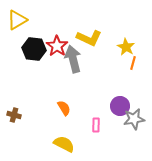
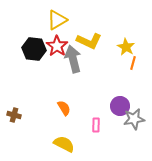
yellow triangle: moved 40 px right
yellow L-shape: moved 3 px down
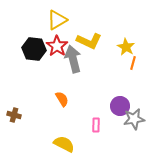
orange semicircle: moved 2 px left, 9 px up
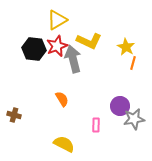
red star: rotated 15 degrees clockwise
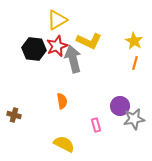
yellow star: moved 8 px right, 6 px up
orange line: moved 2 px right
orange semicircle: moved 2 px down; rotated 21 degrees clockwise
pink rectangle: rotated 16 degrees counterclockwise
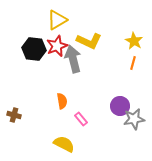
orange line: moved 2 px left
pink rectangle: moved 15 px left, 6 px up; rotated 24 degrees counterclockwise
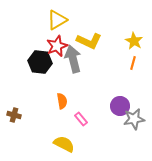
black hexagon: moved 6 px right, 13 px down
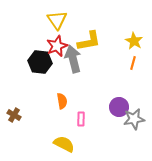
yellow triangle: rotated 35 degrees counterclockwise
yellow L-shape: rotated 35 degrees counterclockwise
purple circle: moved 1 px left, 1 px down
brown cross: rotated 16 degrees clockwise
pink rectangle: rotated 40 degrees clockwise
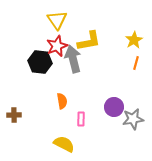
yellow star: moved 1 px up; rotated 12 degrees clockwise
orange line: moved 3 px right
purple circle: moved 5 px left
brown cross: rotated 32 degrees counterclockwise
gray star: moved 1 px left
